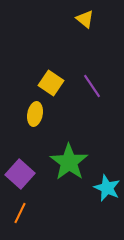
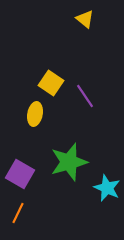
purple line: moved 7 px left, 10 px down
green star: rotated 21 degrees clockwise
purple square: rotated 12 degrees counterclockwise
orange line: moved 2 px left
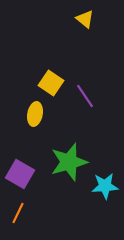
cyan star: moved 2 px left, 2 px up; rotated 28 degrees counterclockwise
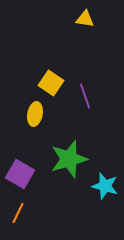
yellow triangle: rotated 30 degrees counterclockwise
purple line: rotated 15 degrees clockwise
green star: moved 3 px up
cyan star: rotated 20 degrees clockwise
